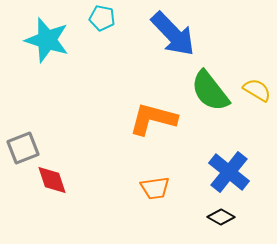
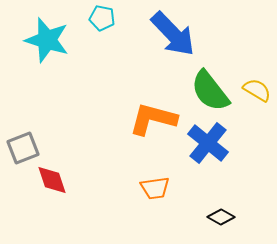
blue cross: moved 21 px left, 29 px up
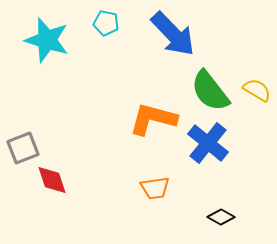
cyan pentagon: moved 4 px right, 5 px down
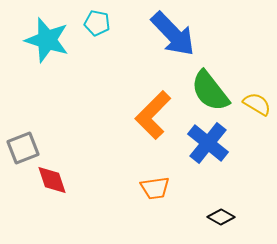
cyan pentagon: moved 9 px left
yellow semicircle: moved 14 px down
orange L-shape: moved 4 px up; rotated 60 degrees counterclockwise
